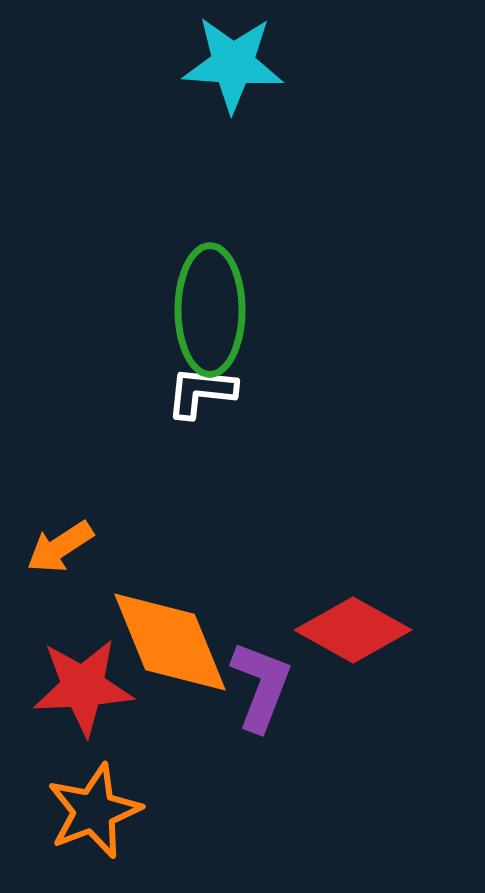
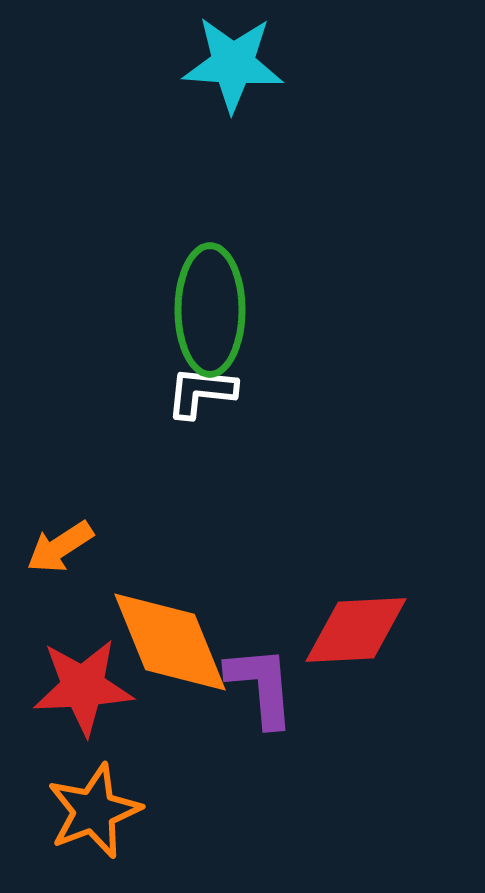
red diamond: moved 3 px right; rotated 32 degrees counterclockwise
purple L-shape: rotated 26 degrees counterclockwise
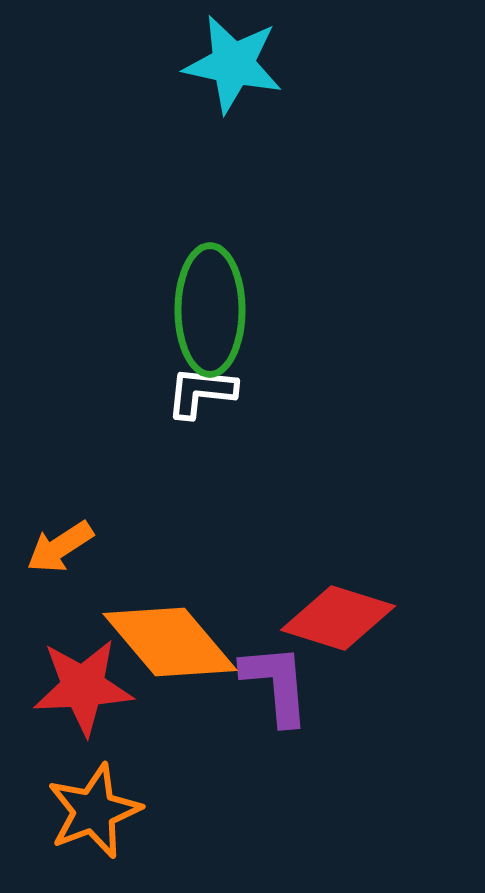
cyan star: rotated 8 degrees clockwise
red diamond: moved 18 px left, 12 px up; rotated 20 degrees clockwise
orange diamond: rotated 18 degrees counterclockwise
purple L-shape: moved 15 px right, 2 px up
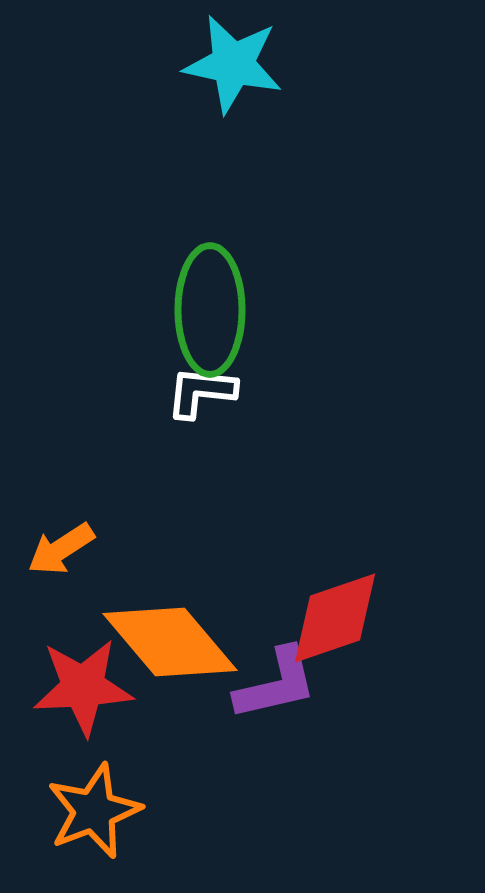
orange arrow: moved 1 px right, 2 px down
red diamond: moved 3 px left; rotated 36 degrees counterclockwise
purple L-shape: rotated 82 degrees clockwise
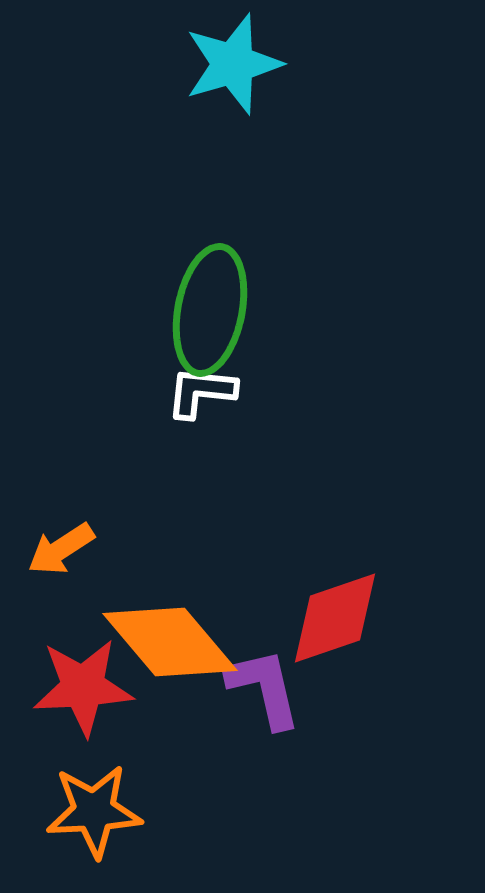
cyan star: rotated 28 degrees counterclockwise
green ellipse: rotated 11 degrees clockwise
purple L-shape: moved 12 px left, 4 px down; rotated 90 degrees counterclockwise
orange star: rotated 18 degrees clockwise
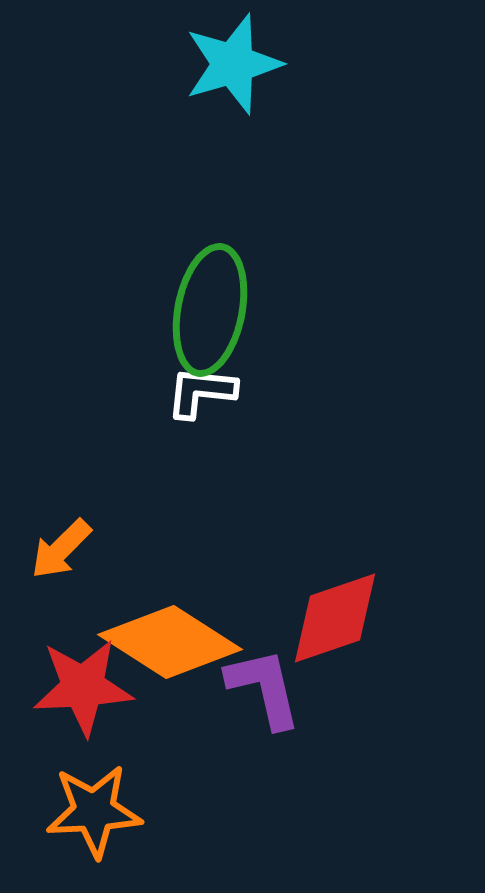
orange arrow: rotated 12 degrees counterclockwise
orange diamond: rotated 17 degrees counterclockwise
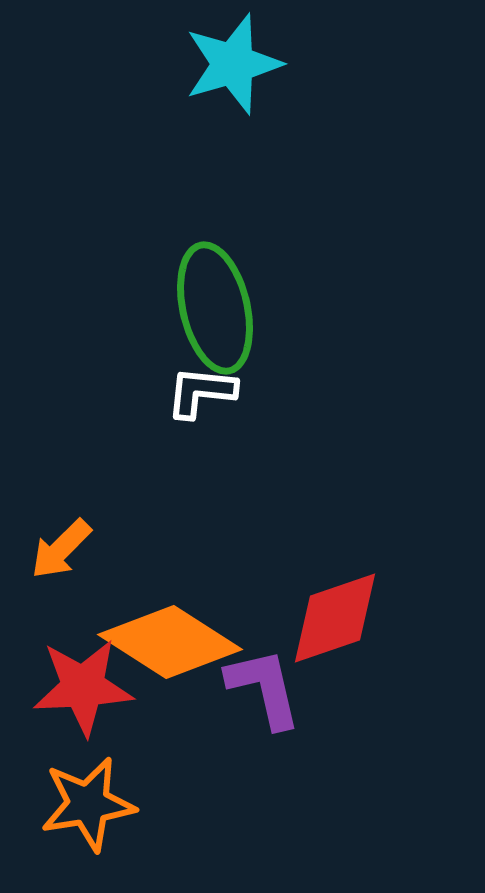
green ellipse: moved 5 px right, 2 px up; rotated 24 degrees counterclockwise
orange star: moved 6 px left, 7 px up; rotated 6 degrees counterclockwise
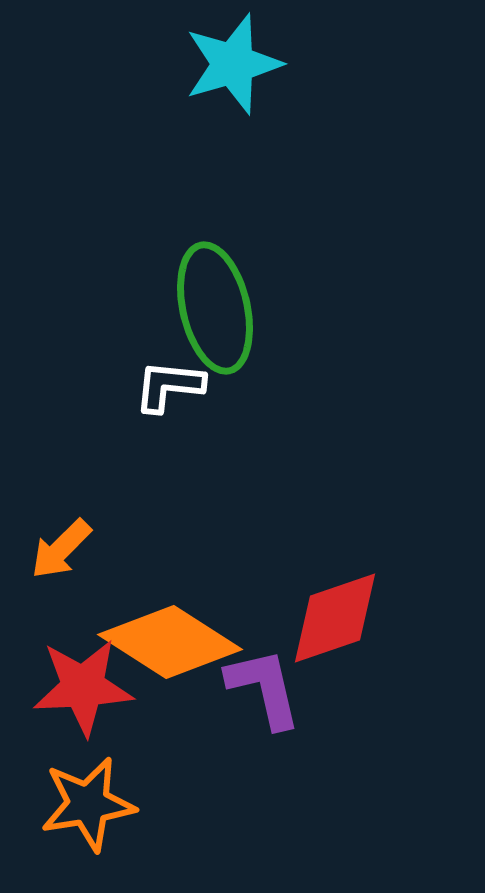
white L-shape: moved 32 px left, 6 px up
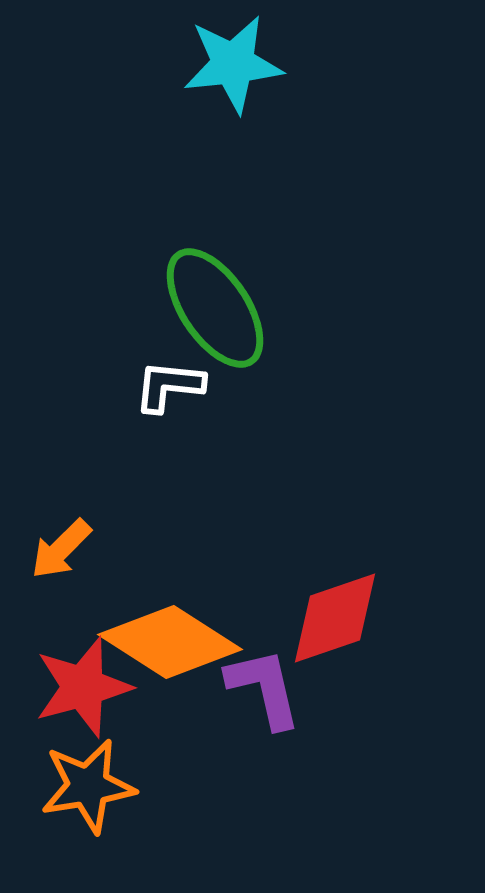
cyan star: rotated 10 degrees clockwise
green ellipse: rotated 21 degrees counterclockwise
red star: rotated 12 degrees counterclockwise
orange star: moved 18 px up
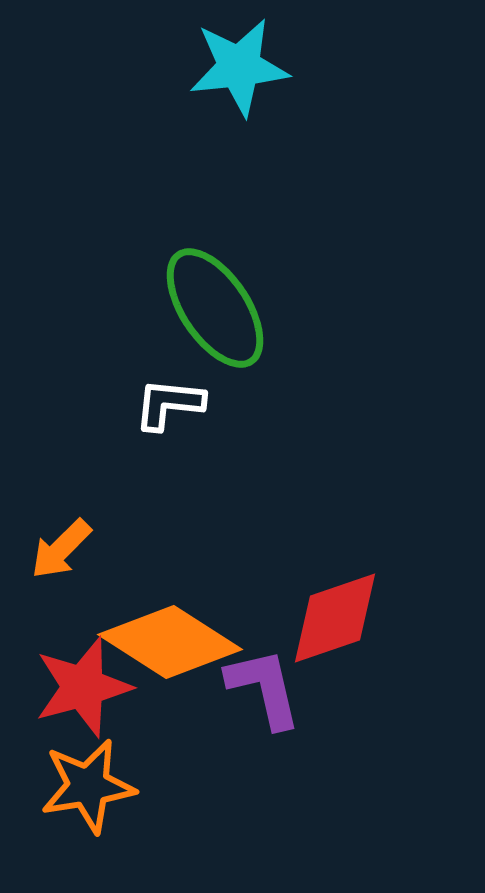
cyan star: moved 6 px right, 3 px down
white L-shape: moved 18 px down
